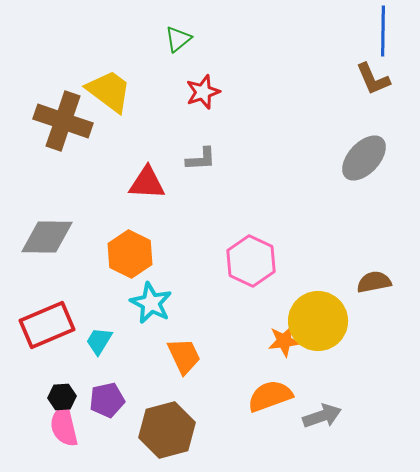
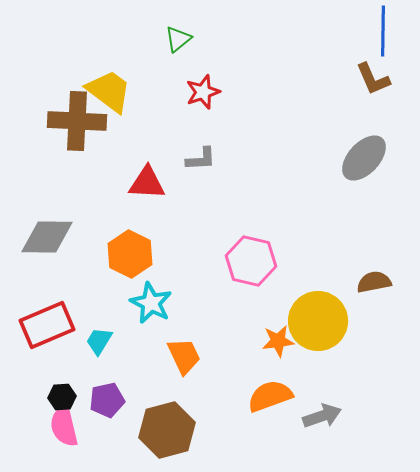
brown cross: moved 14 px right; rotated 16 degrees counterclockwise
pink hexagon: rotated 12 degrees counterclockwise
orange star: moved 6 px left
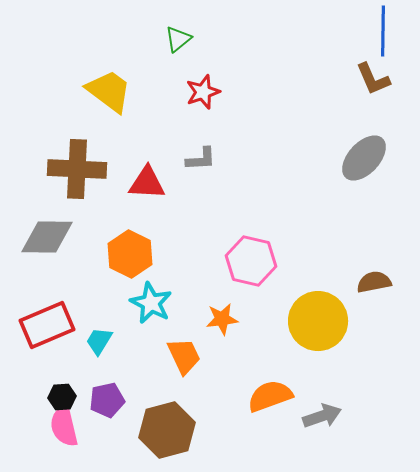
brown cross: moved 48 px down
orange star: moved 56 px left, 22 px up
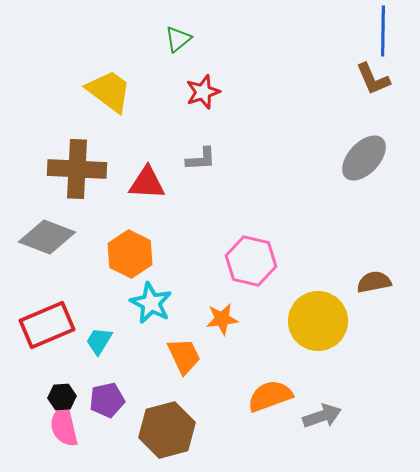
gray diamond: rotated 20 degrees clockwise
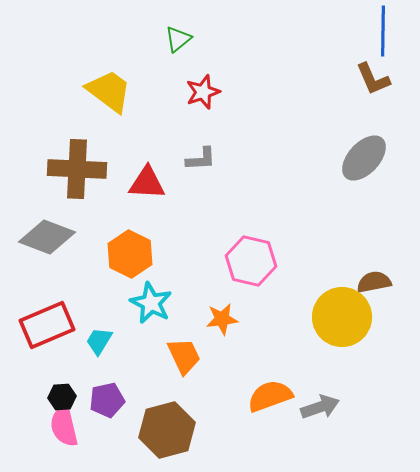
yellow circle: moved 24 px right, 4 px up
gray arrow: moved 2 px left, 9 px up
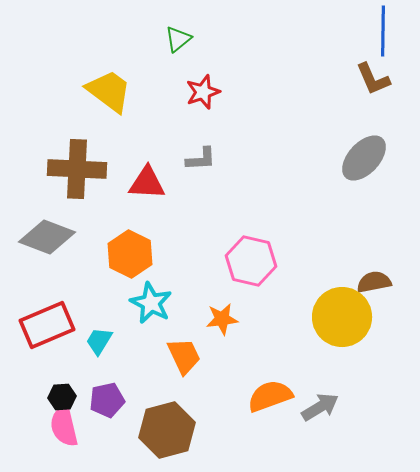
gray arrow: rotated 12 degrees counterclockwise
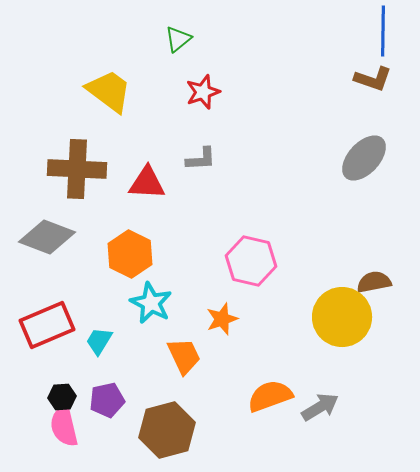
brown L-shape: rotated 48 degrees counterclockwise
orange star: rotated 12 degrees counterclockwise
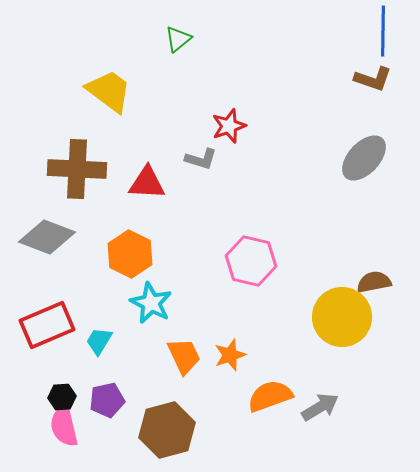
red star: moved 26 px right, 34 px down
gray L-shape: rotated 20 degrees clockwise
orange star: moved 8 px right, 36 px down
